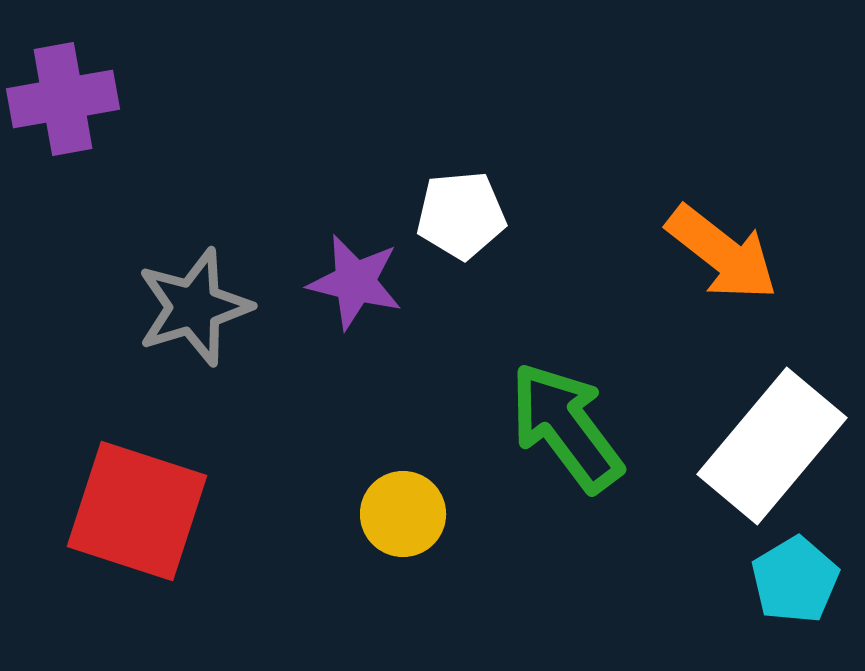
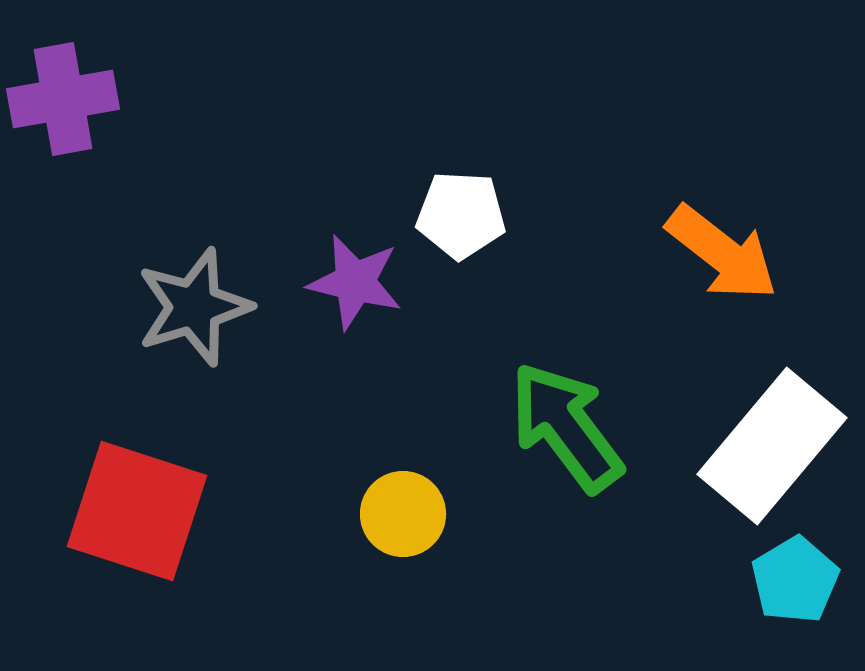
white pentagon: rotated 8 degrees clockwise
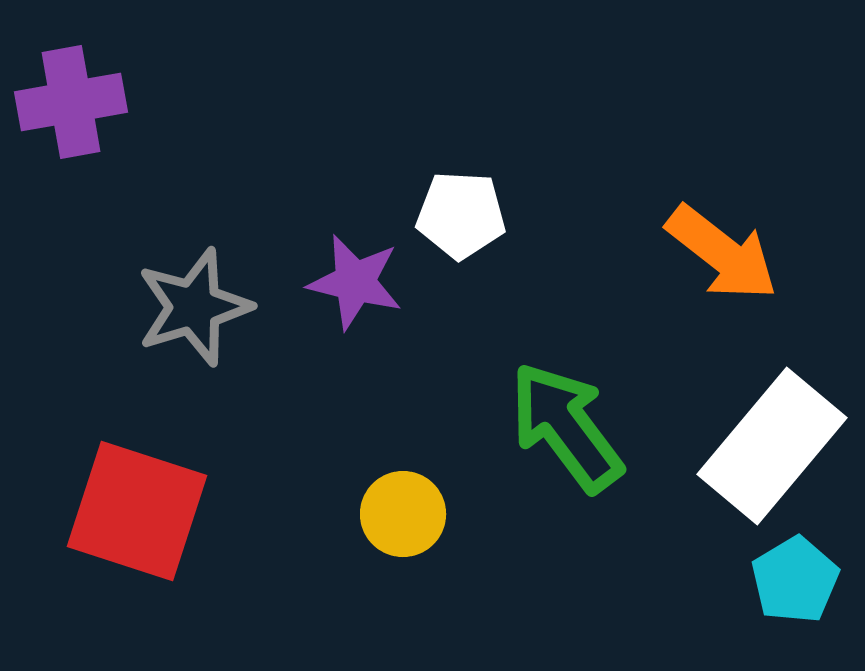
purple cross: moved 8 px right, 3 px down
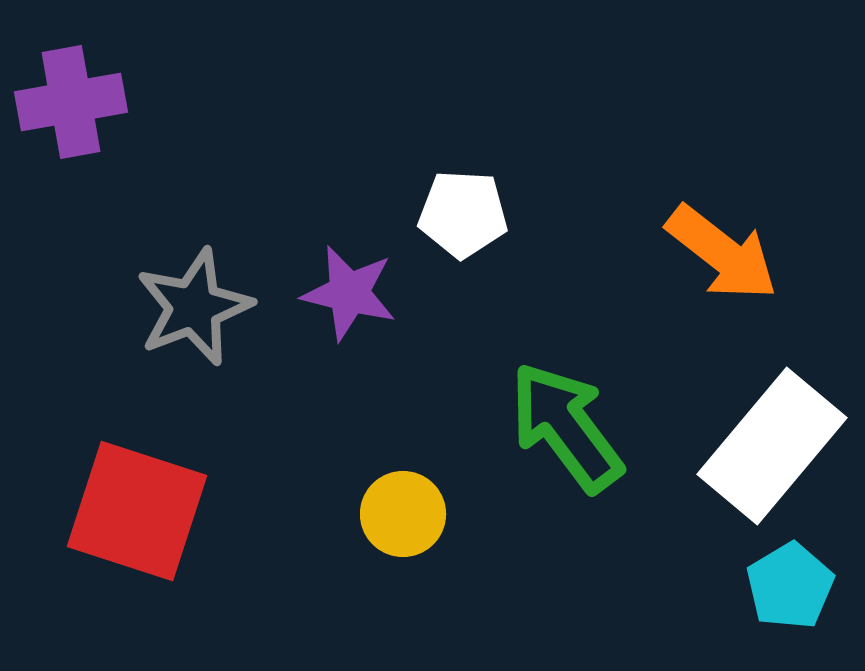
white pentagon: moved 2 px right, 1 px up
purple star: moved 6 px left, 11 px down
gray star: rotated 4 degrees counterclockwise
cyan pentagon: moved 5 px left, 6 px down
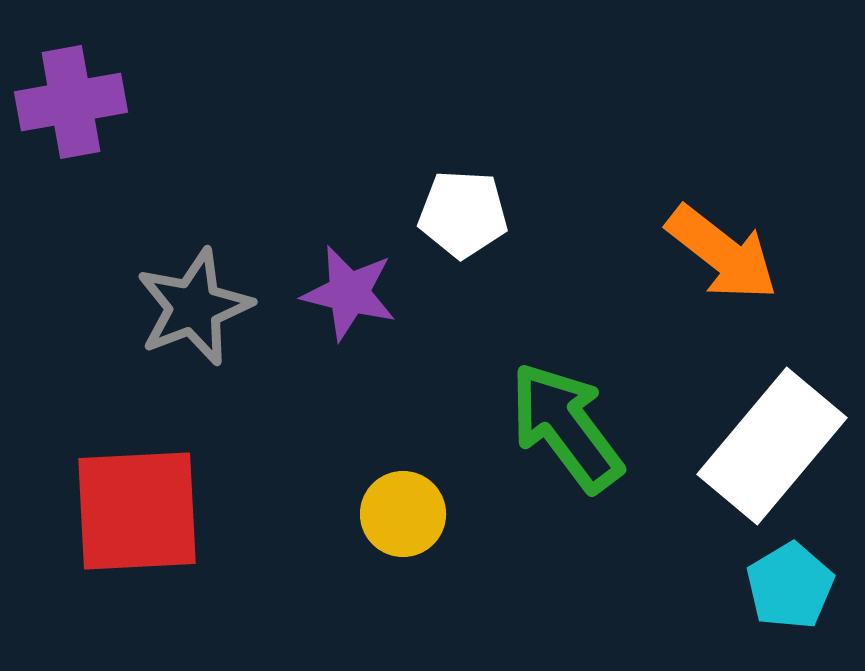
red square: rotated 21 degrees counterclockwise
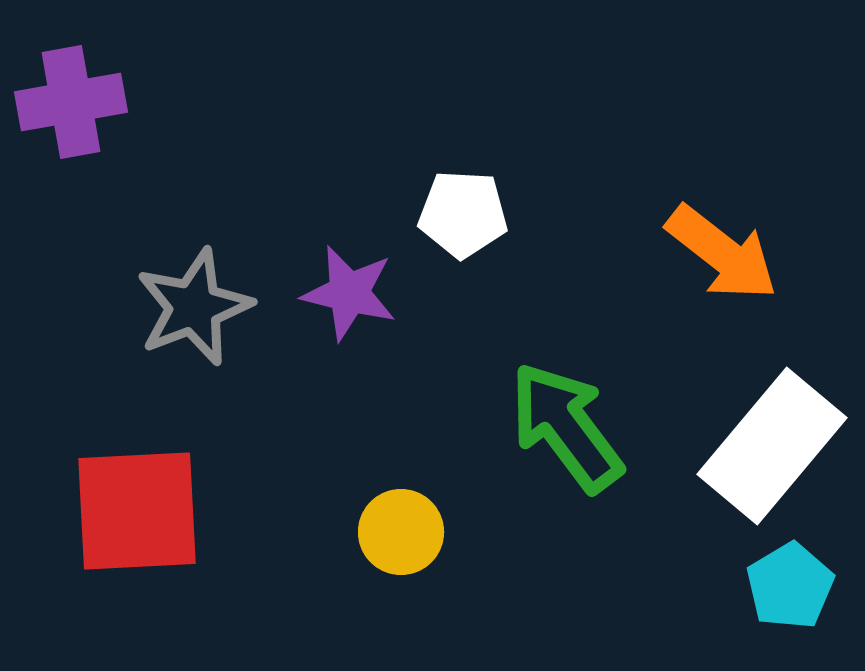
yellow circle: moved 2 px left, 18 px down
